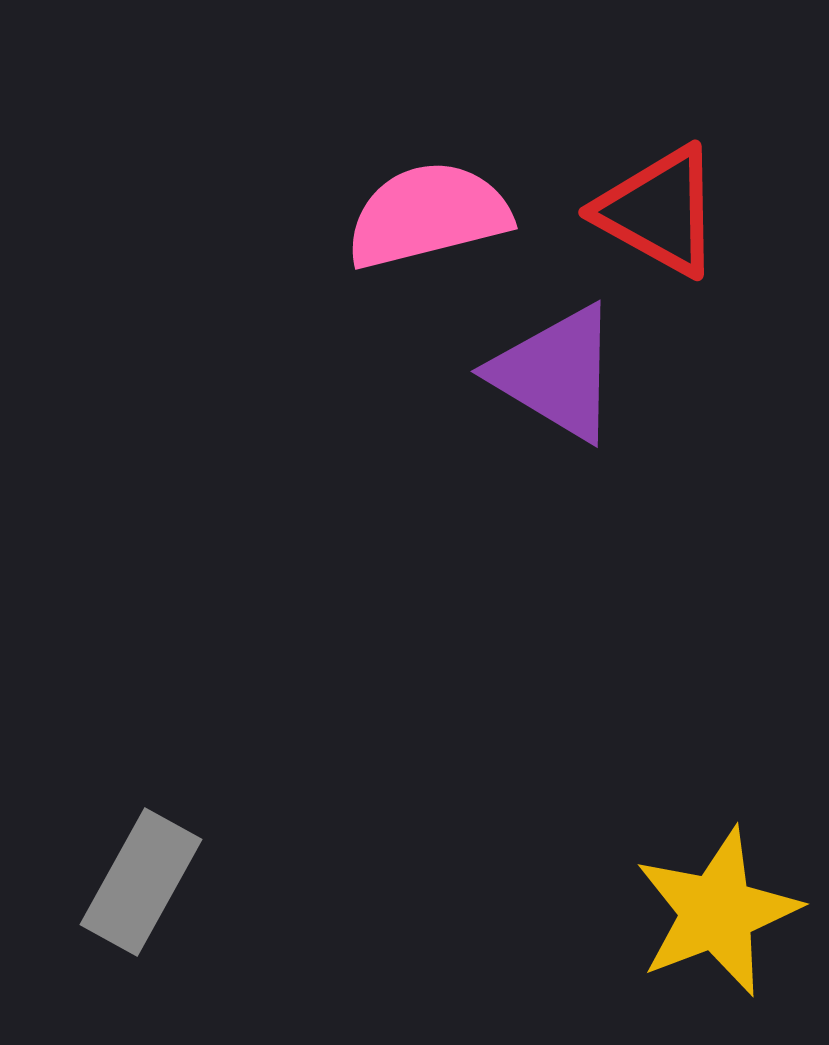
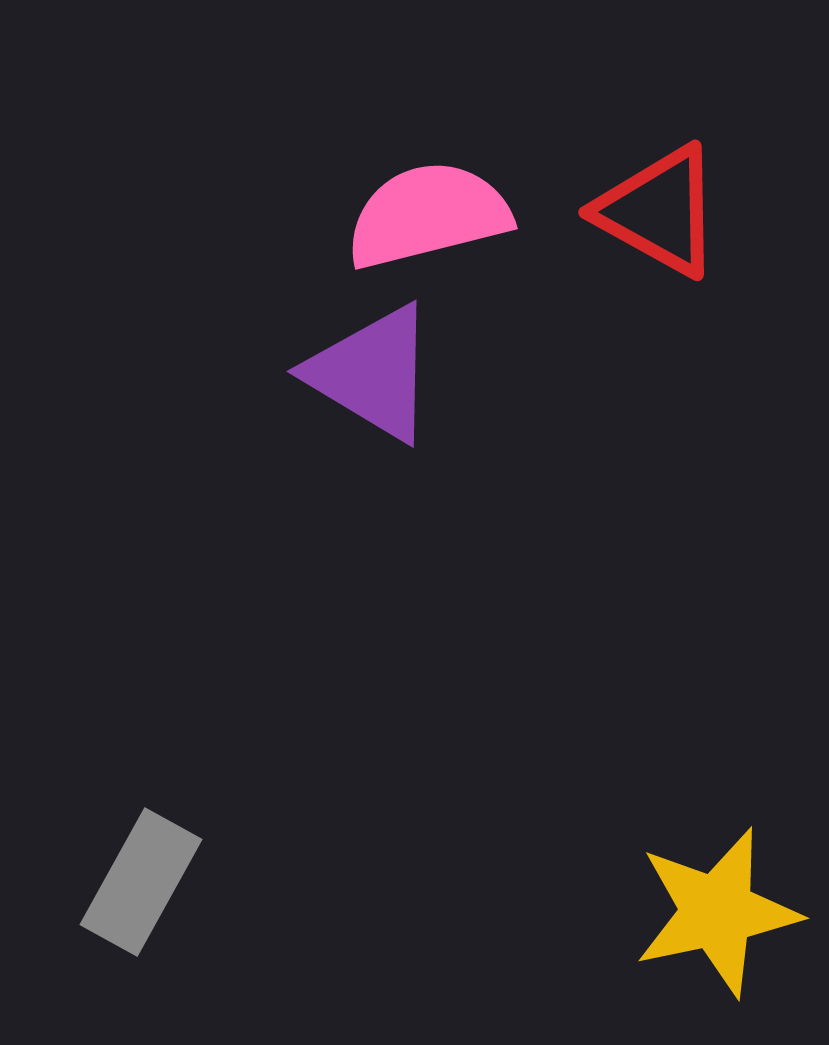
purple triangle: moved 184 px left
yellow star: rotated 9 degrees clockwise
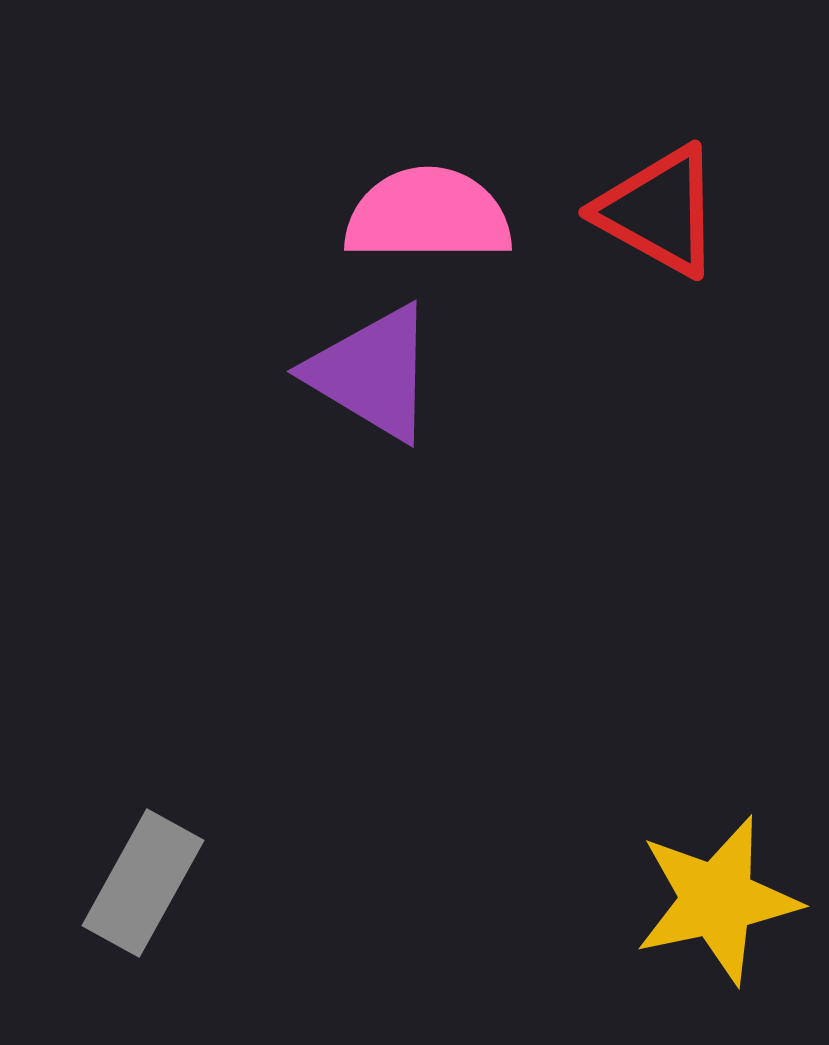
pink semicircle: rotated 14 degrees clockwise
gray rectangle: moved 2 px right, 1 px down
yellow star: moved 12 px up
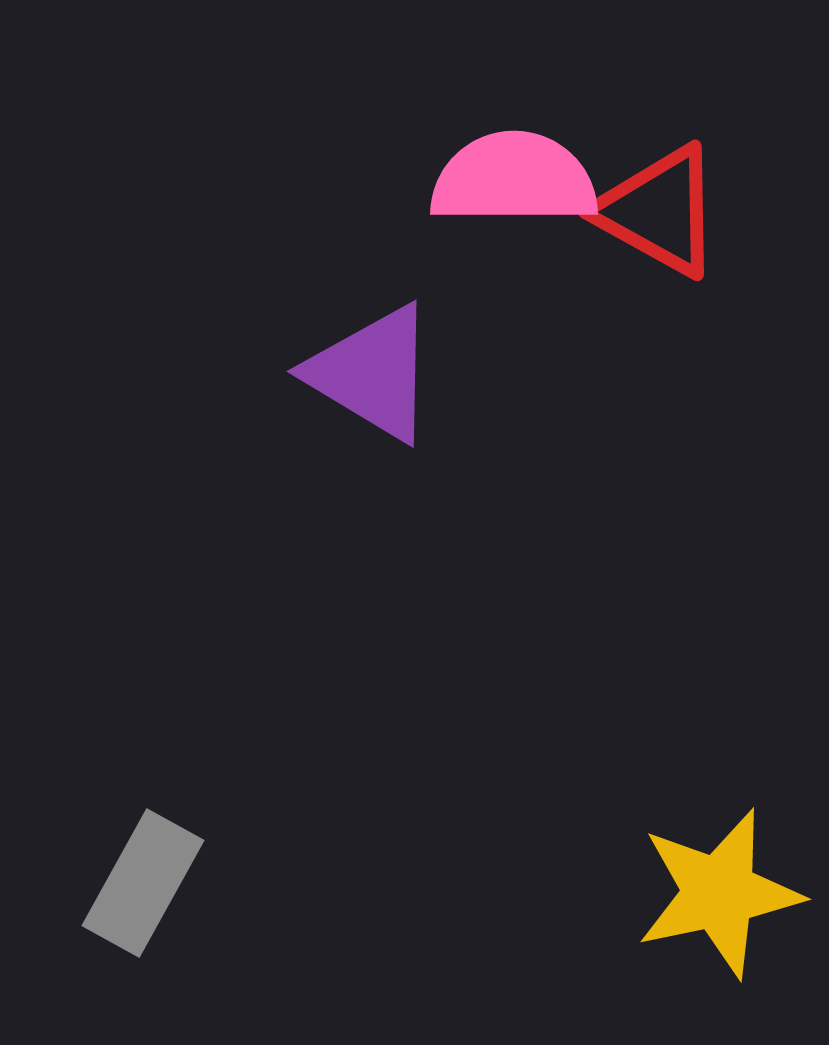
pink semicircle: moved 86 px right, 36 px up
yellow star: moved 2 px right, 7 px up
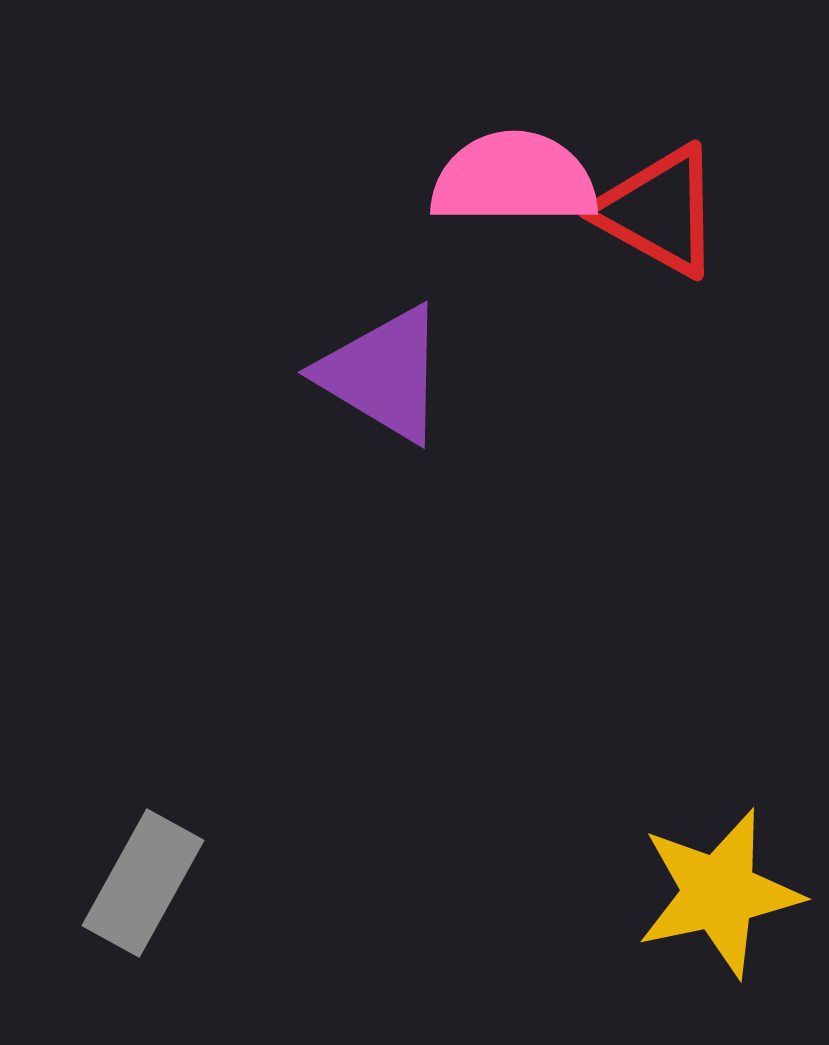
purple triangle: moved 11 px right, 1 px down
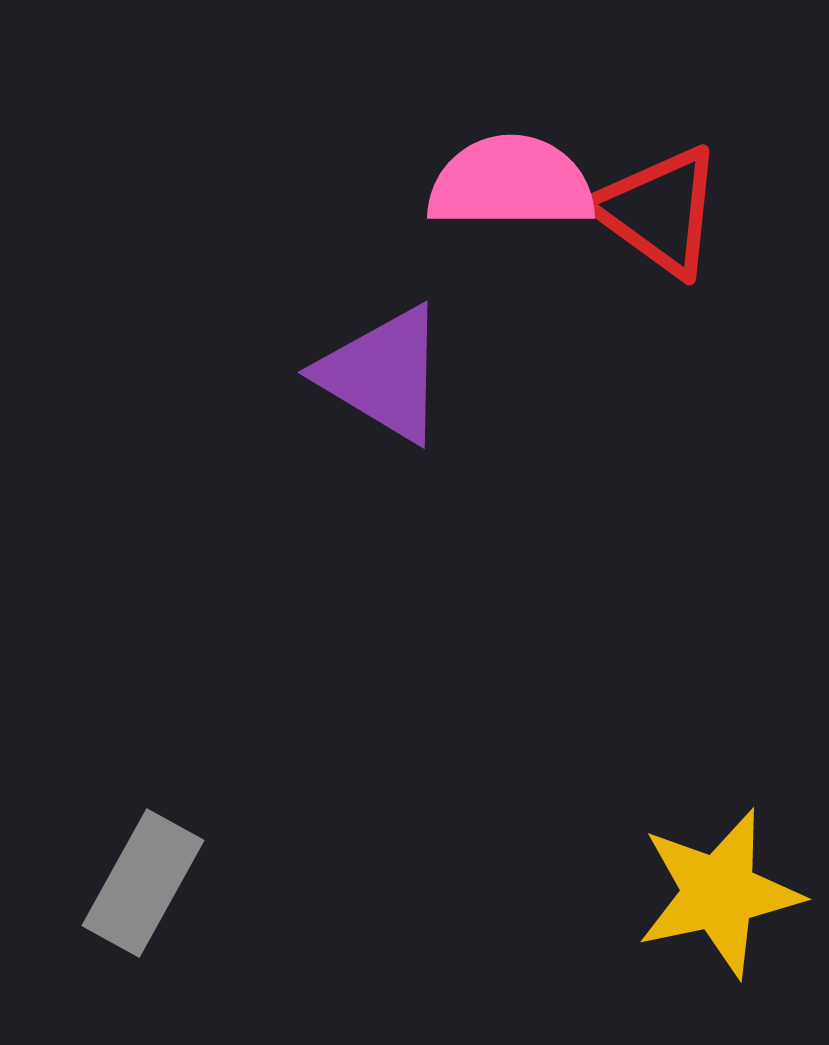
pink semicircle: moved 3 px left, 4 px down
red triangle: rotated 7 degrees clockwise
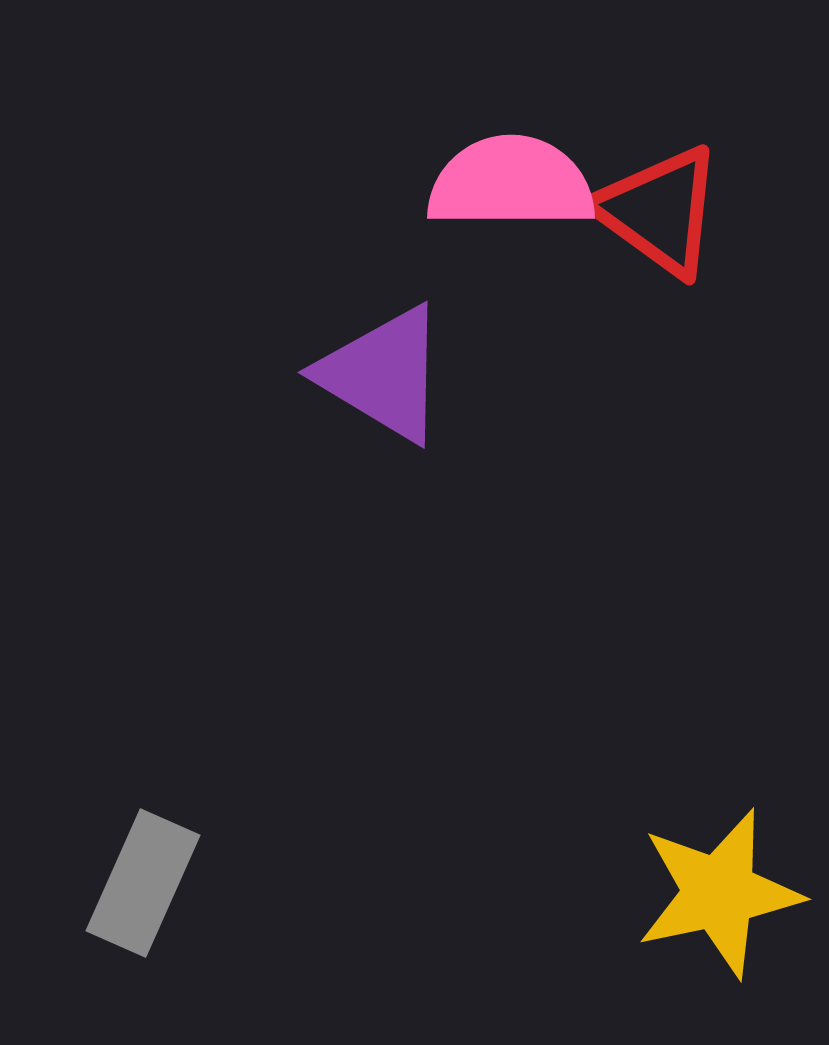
gray rectangle: rotated 5 degrees counterclockwise
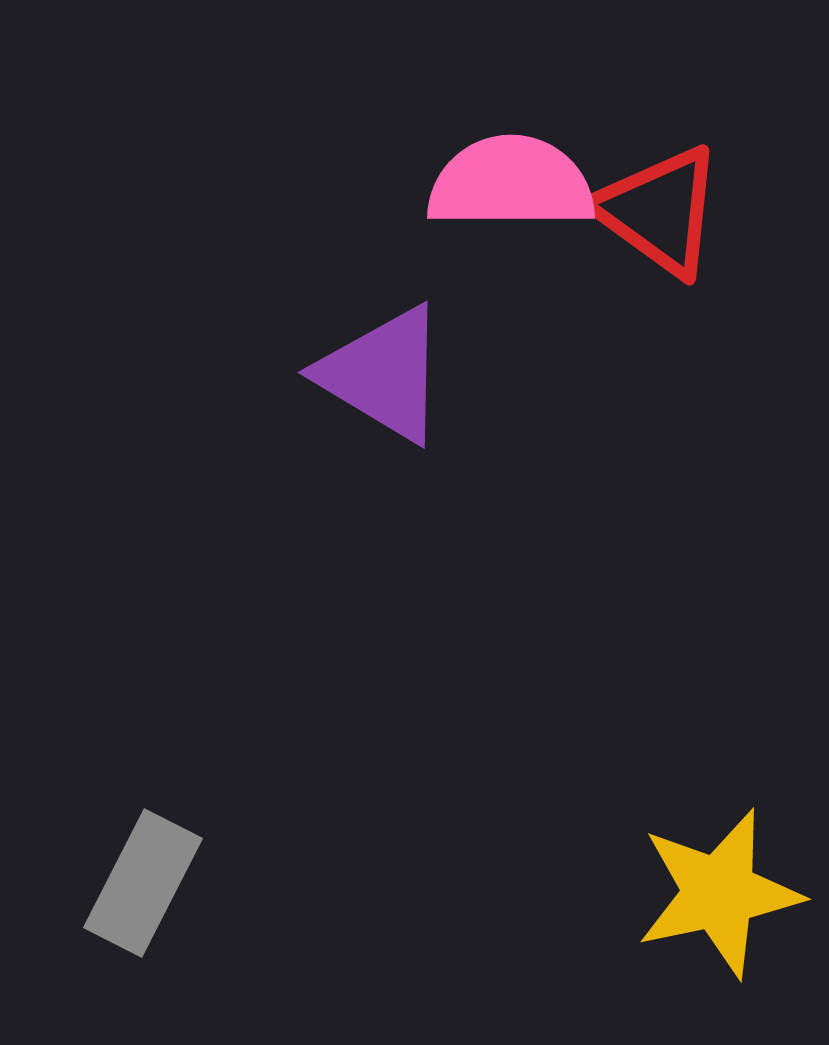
gray rectangle: rotated 3 degrees clockwise
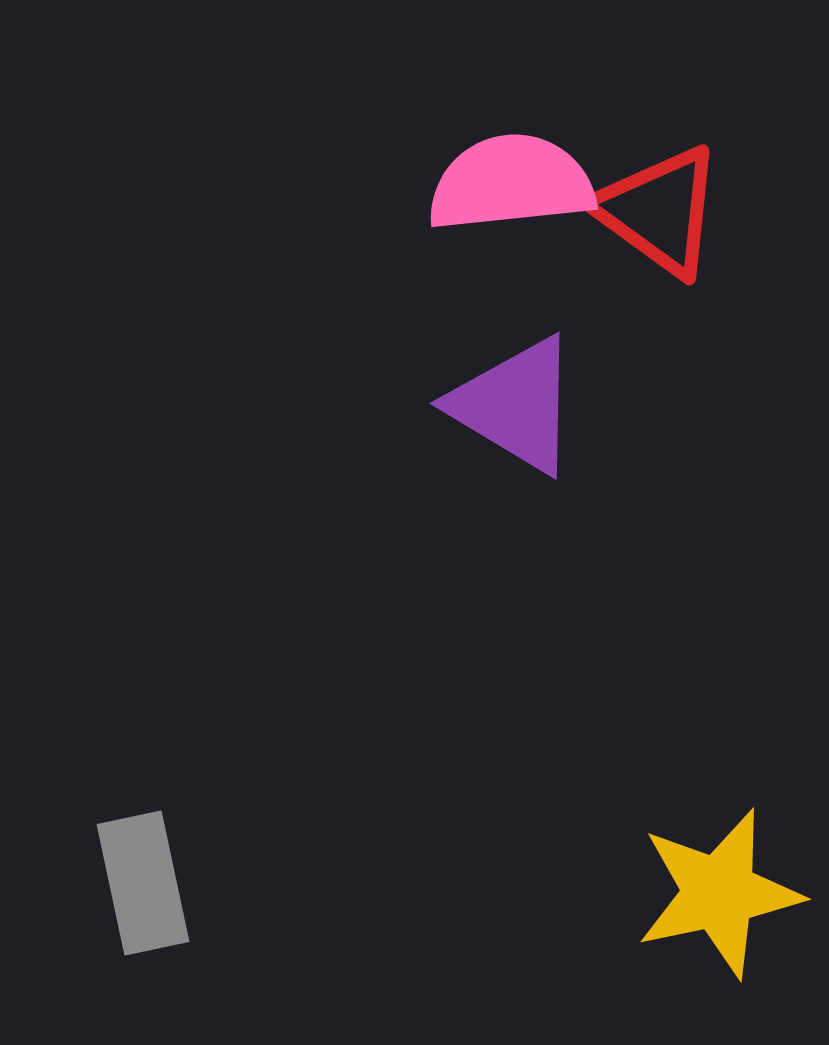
pink semicircle: rotated 6 degrees counterclockwise
purple triangle: moved 132 px right, 31 px down
gray rectangle: rotated 39 degrees counterclockwise
